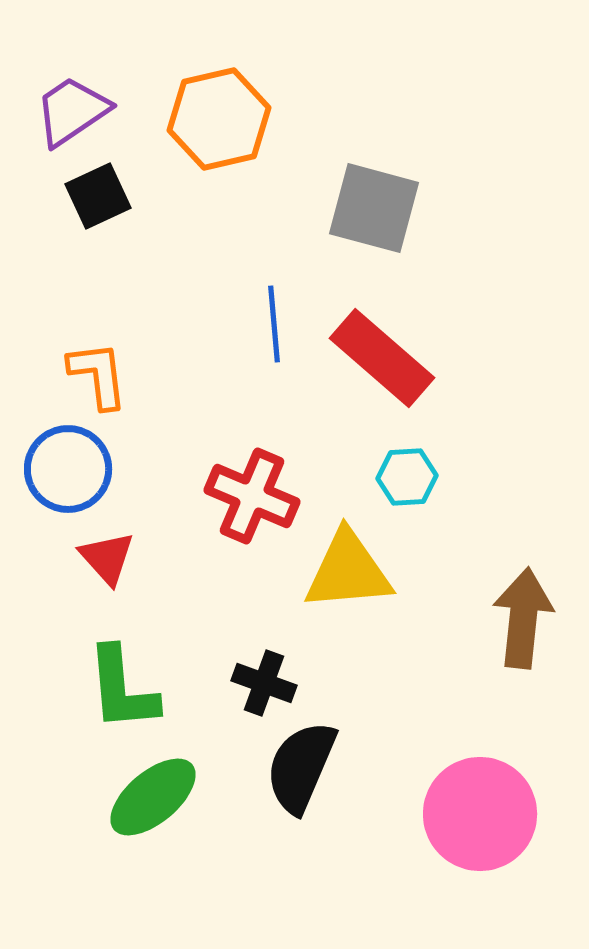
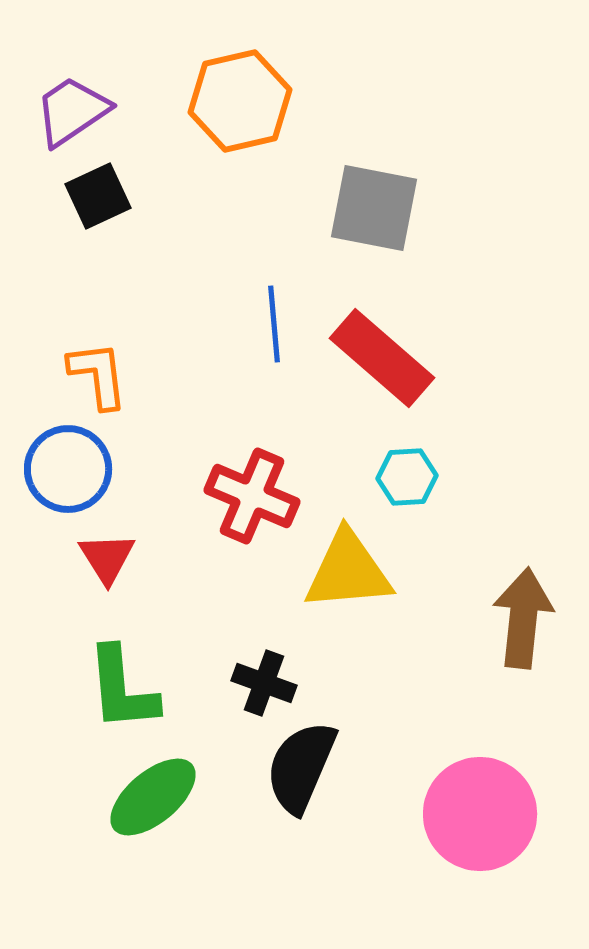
orange hexagon: moved 21 px right, 18 px up
gray square: rotated 4 degrees counterclockwise
red triangle: rotated 10 degrees clockwise
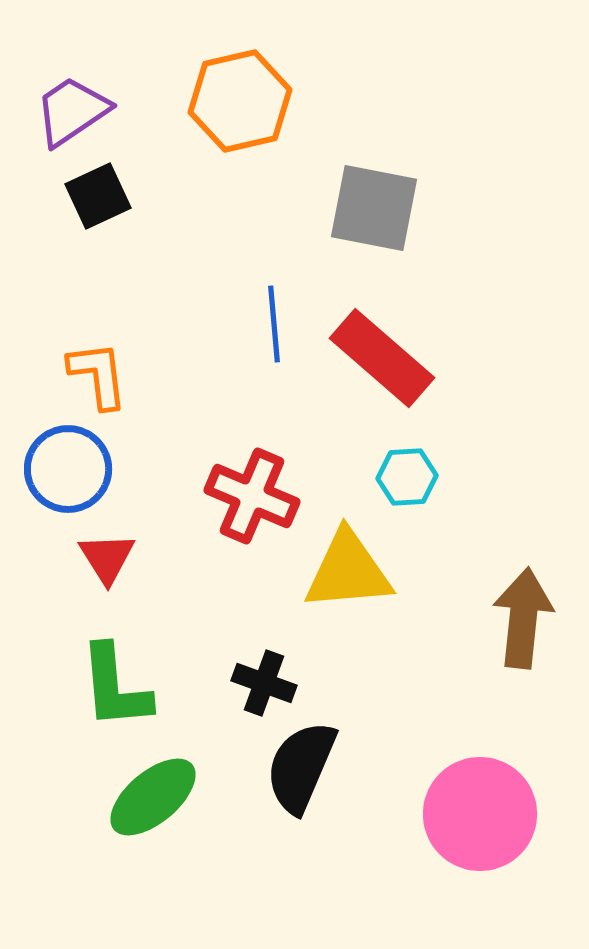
green L-shape: moved 7 px left, 2 px up
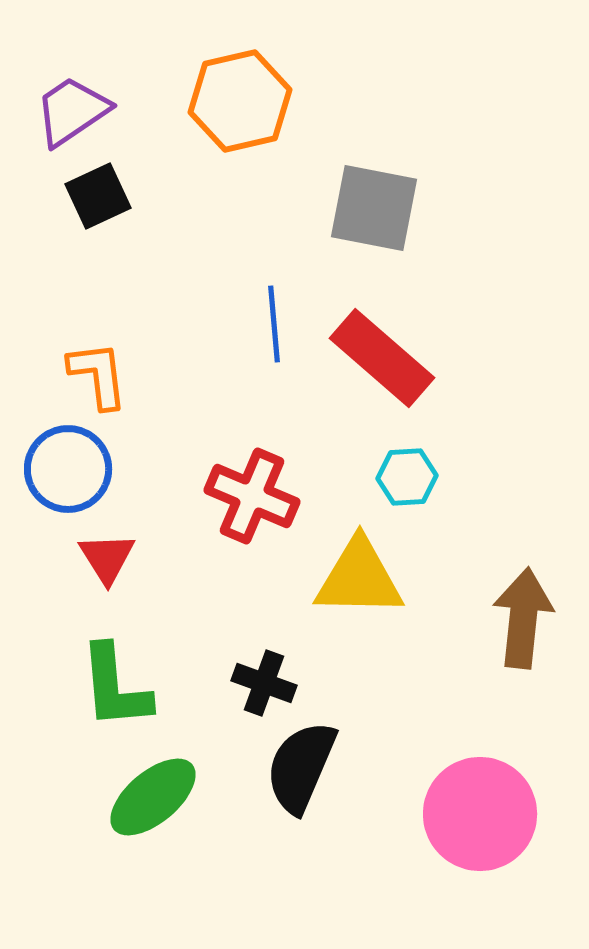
yellow triangle: moved 11 px right, 7 px down; rotated 6 degrees clockwise
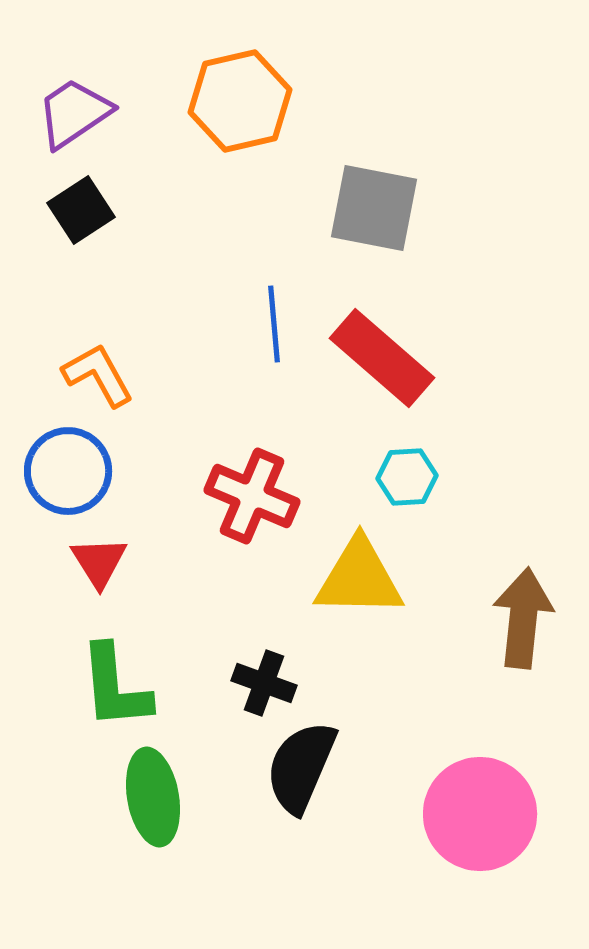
purple trapezoid: moved 2 px right, 2 px down
black square: moved 17 px left, 14 px down; rotated 8 degrees counterclockwise
orange L-shape: rotated 22 degrees counterclockwise
blue circle: moved 2 px down
red triangle: moved 8 px left, 4 px down
green ellipse: rotated 60 degrees counterclockwise
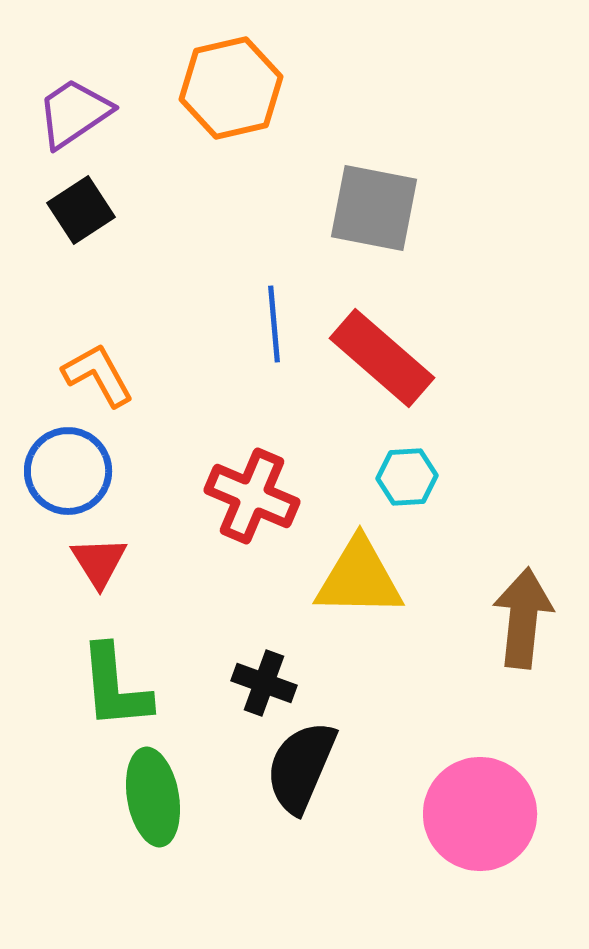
orange hexagon: moved 9 px left, 13 px up
